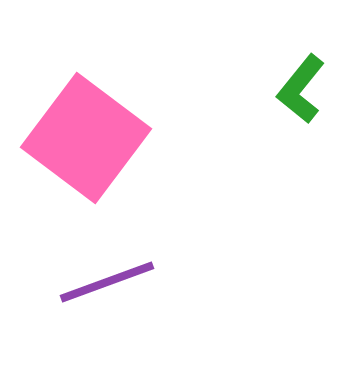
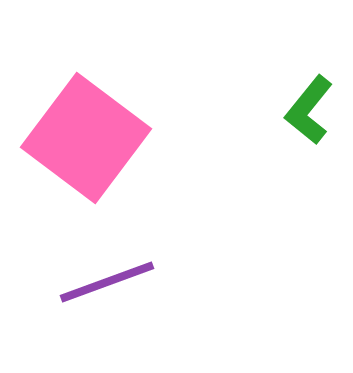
green L-shape: moved 8 px right, 21 px down
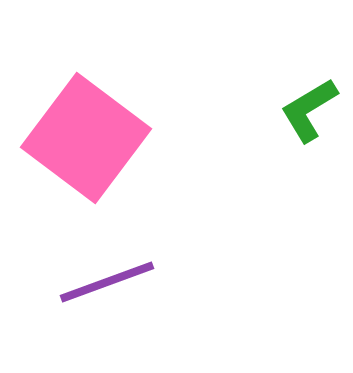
green L-shape: rotated 20 degrees clockwise
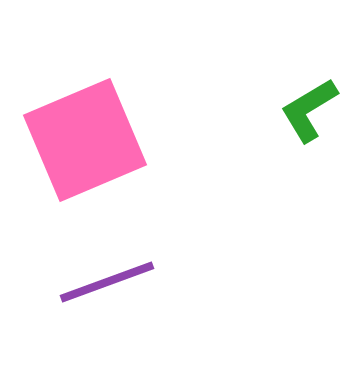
pink square: moved 1 px left, 2 px down; rotated 30 degrees clockwise
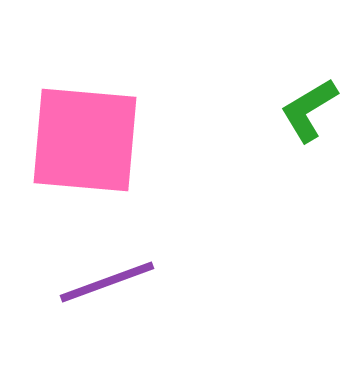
pink square: rotated 28 degrees clockwise
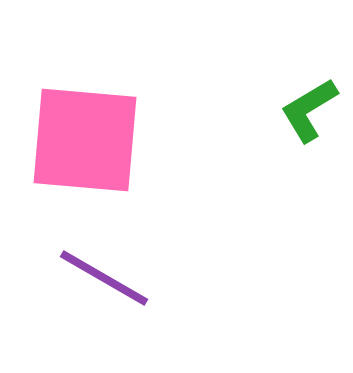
purple line: moved 3 px left, 4 px up; rotated 50 degrees clockwise
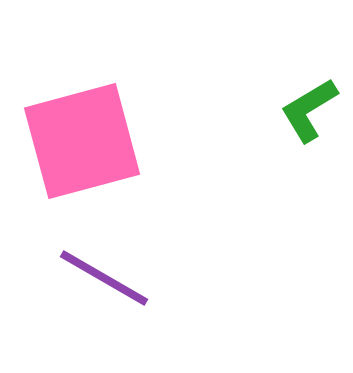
pink square: moved 3 px left, 1 px down; rotated 20 degrees counterclockwise
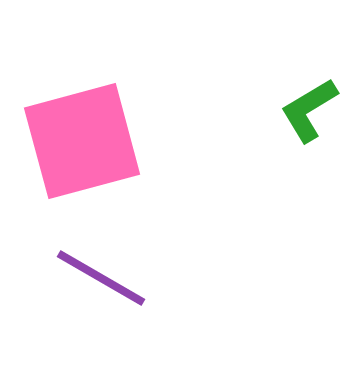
purple line: moved 3 px left
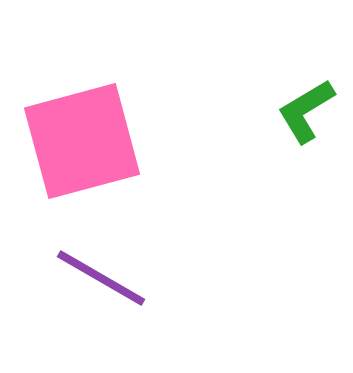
green L-shape: moved 3 px left, 1 px down
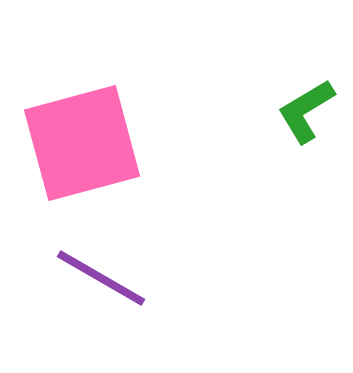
pink square: moved 2 px down
